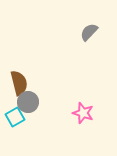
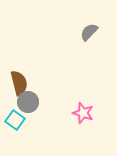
cyan square: moved 3 px down; rotated 24 degrees counterclockwise
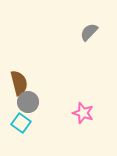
cyan square: moved 6 px right, 3 px down
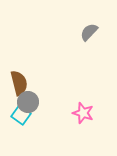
cyan square: moved 8 px up
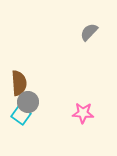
brown semicircle: rotated 10 degrees clockwise
pink star: rotated 15 degrees counterclockwise
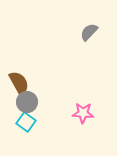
brown semicircle: rotated 25 degrees counterclockwise
gray circle: moved 1 px left
cyan square: moved 5 px right, 7 px down
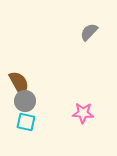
gray circle: moved 2 px left, 1 px up
cyan square: rotated 24 degrees counterclockwise
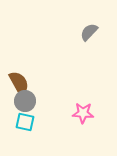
cyan square: moved 1 px left
